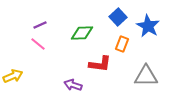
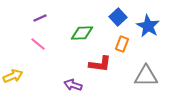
purple line: moved 7 px up
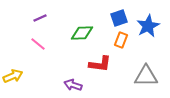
blue square: moved 1 px right, 1 px down; rotated 24 degrees clockwise
blue star: rotated 15 degrees clockwise
orange rectangle: moved 1 px left, 4 px up
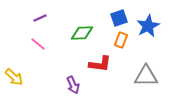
yellow arrow: moved 1 px right, 1 px down; rotated 66 degrees clockwise
purple arrow: rotated 132 degrees counterclockwise
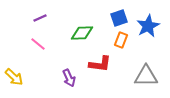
purple arrow: moved 4 px left, 7 px up
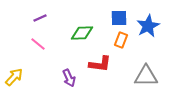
blue square: rotated 18 degrees clockwise
yellow arrow: rotated 90 degrees counterclockwise
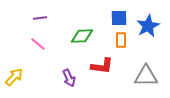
purple line: rotated 16 degrees clockwise
green diamond: moved 3 px down
orange rectangle: rotated 21 degrees counterclockwise
red L-shape: moved 2 px right, 2 px down
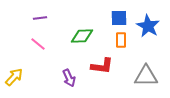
blue star: rotated 15 degrees counterclockwise
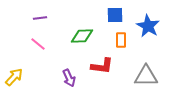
blue square: moved 4 px left, 3 px up
